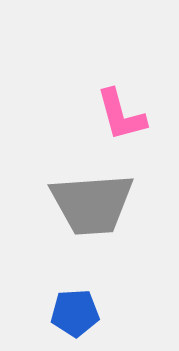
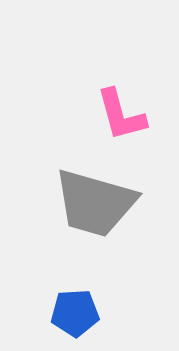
gray trapezoid: moved 3 px right, 1 px up; rotated 20 degrees clockwise
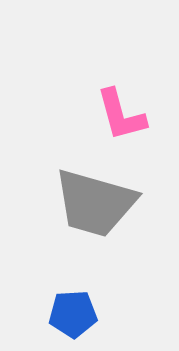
blue pentagon: moved 2 px left, 1 px down
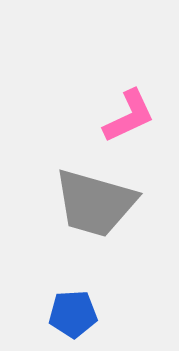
pink L-shape: moved 8 px right, 1 px down; rotated 100 degrees counterclockwise
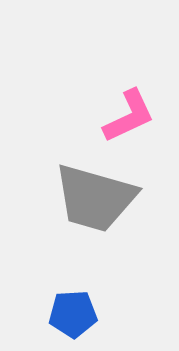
gray trapezoid: moved 5 px up
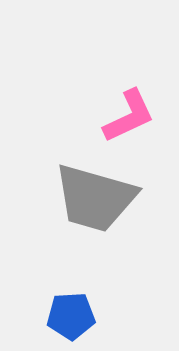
blue pentagon: moved 2 px left, 2 px down
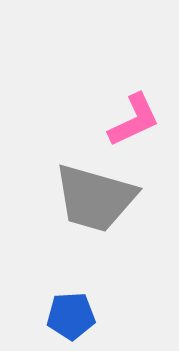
pink L-shape: moved 5 px right, 4 px down
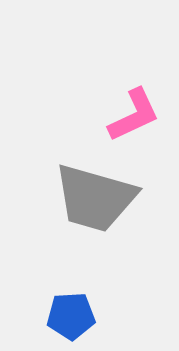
pink L-shape: moved 5 px up
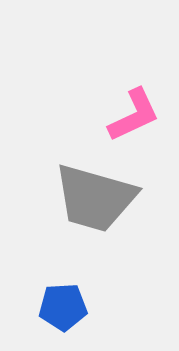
blue pentagon: moved 8 px left, 9 px up
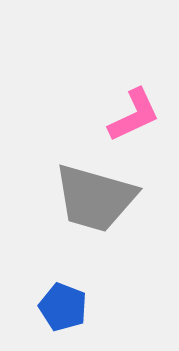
blue pentagon: rotated 24 degrees clockwise
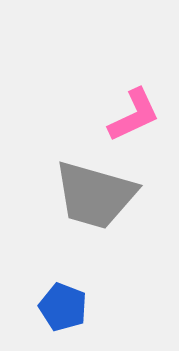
gray trapezoid: moved 3 px up
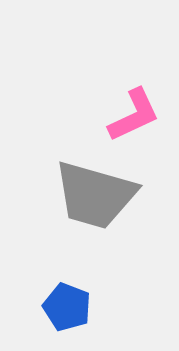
blue pentagon: moved 4 px right
